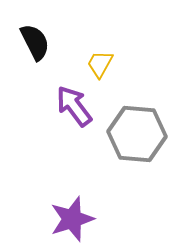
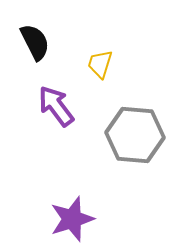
yellow trapezoid: rotated 12 degrees counterclockwise
purple arrow: moved 18 px left
gray hexagon: moved 2 px left, 1 px down
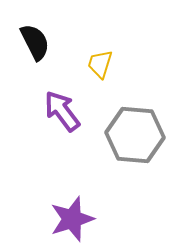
purple arrow: moved 6 px right, 5 px down
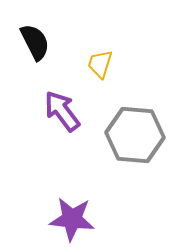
purple star: rotated 24 degrees clockwise
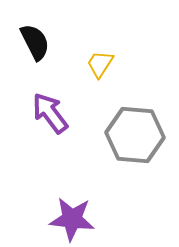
yellow trapezoid: rotated 16 degrees clockwise
purple arrow: moved 12 px left, 2 px down
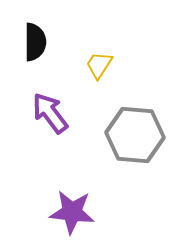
black semicircle: rotated 27 degrees clockwise
yellow trapezoid: moved 1 px left, 1 px down
purple star: moved 7 px up
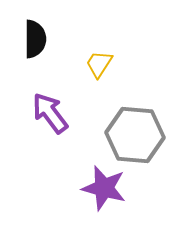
black semicircle: moved 3 px up
yellow trapezoid: moved 1 px up
purple star: moved 32 px right, 24 px up; rotated 9 degrees clockwise
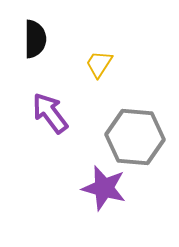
gray hexagon: moved 2 px down
